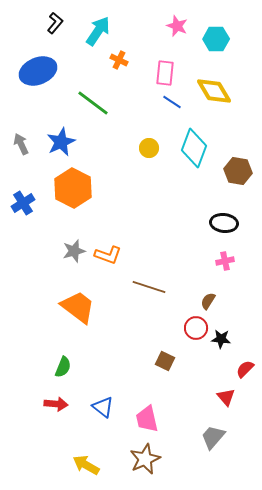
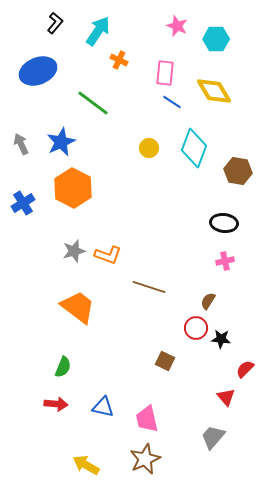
blue triangle: rotated 25 degrees counterclockwise
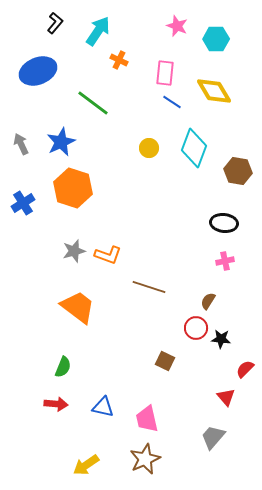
orange hexagon: rotated 9 degrees counterclockwise
yellow arrow: rotated 64 degrees counterclockwise
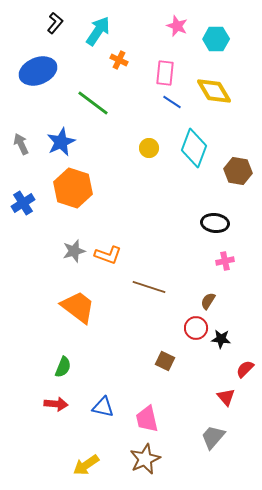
black ellipse: moved 9 px left
